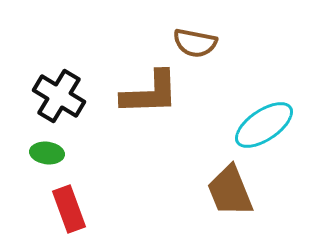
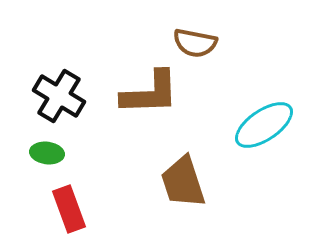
brown trapezoid: moved 47 px left, 9 px up; rotated 4 degrees clockwise
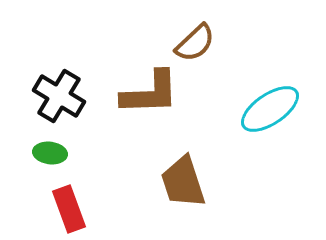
brown semicircle: rotated 54 degrees counterclockwise
cyan ellipse: moved 6 px right, 16 px up
green ellipse: moved 3 px right
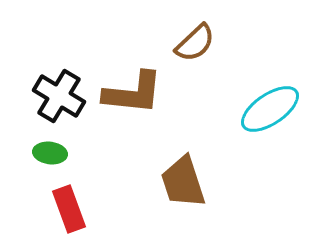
brown L-shape: moved 17 px left; rotated 8 degrees clockwise
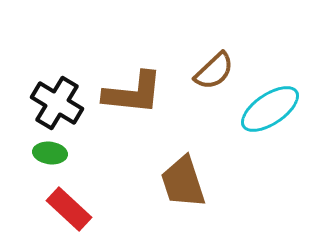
brown semicircle: moved 19 px right, 28 px down
black cross: moved 2 px left, 7 px down
red rectangle: rotated 27 degrees counterclockwise
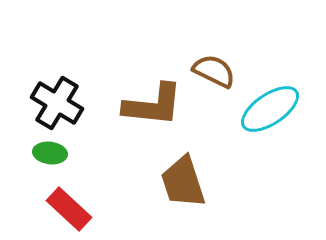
brown semicircle: rotated 111 degrees counterclockwise
brown L-shape: moved 20 px right, 12 px down
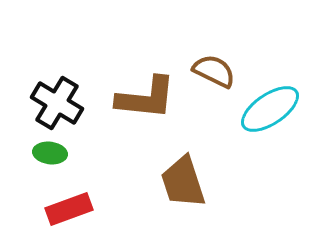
brown L-shape: moved 7 px left, 7 px up
red rectangle: rotated 63 degrees counterclockwise
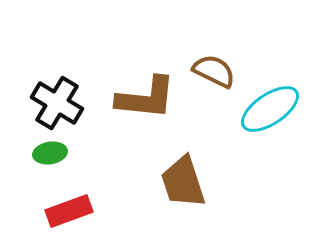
green ellipse: rotated 16 degrees counterclockwise
red rectangle: moved 2 px down
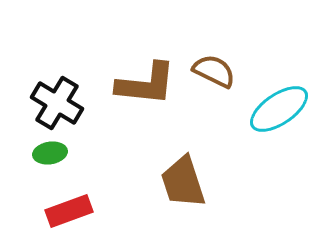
brown L-shape: moved 14 px up
cyan ellipse: moved 9 px right
